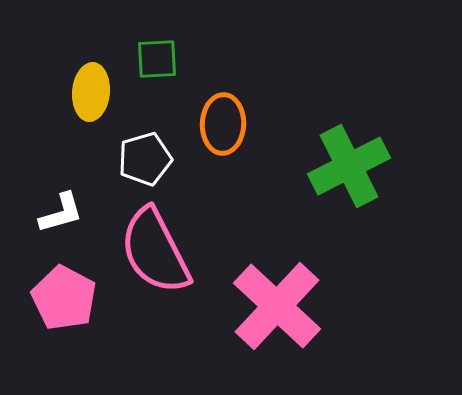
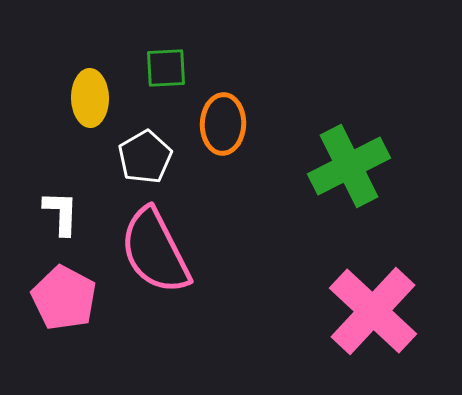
green square: moved 9 px right, 9 px down
yellow ellipse: moved 1 px left, 6 px down; rotated 6 degrees counterclockwise
white pentagon: moved 2 px up; rotated 14 degrees counterclockwise
white L-shape: rotated 72 degrees counterclockwise
pink cross: moved 96 px right, 5 px down
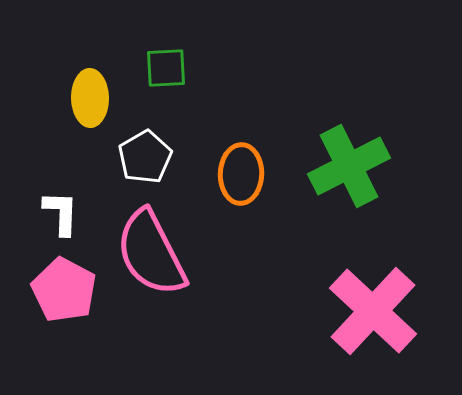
orange ellipse: moved 18 px right, 50 px down
pink semicircle: moved 4 px left, 2 px down
pink pentagon: moved 8 px up
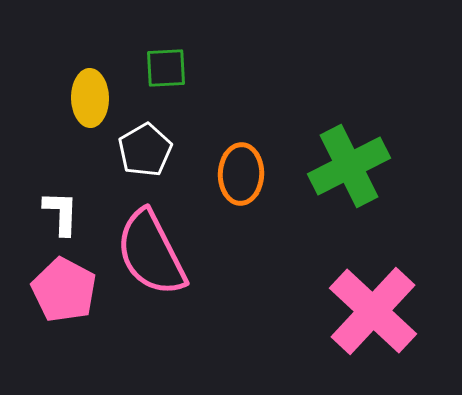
white pentagon: moved 7 px up
